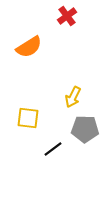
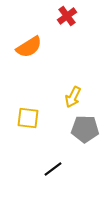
black line: moved 20 px down
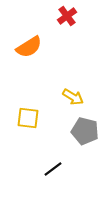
yellow arrow: rotated 85 degrees counterclockwise
gray pentagon: moved 2 px down; rotated 12 degrees clockwise
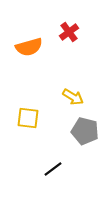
red cross: moved 2 px right, 16 px down
orange semicircle: rotated 16 degrees clockwise
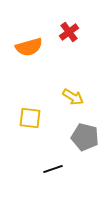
yellow square: moved 2 px right
gray pentagon: moved 6 px down
black line: rotated 18 degrees clockwise
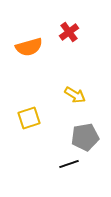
yellow arrow: moved 2 px right, 2 px up
yellow square: moved 1 px left; rotated 25 degrees counterclockwise
gray pentagon: rotated 24 degrees counterclockwise
black line: moved 16 px right, 5 px up
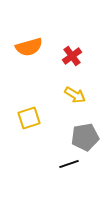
red cross: moved 3 px right, 24 px down
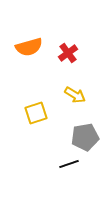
red cross: moved 4 px left, 3 px up
yellow square: moved 7 px right, 5 px up
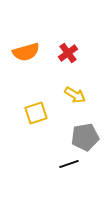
orange semicircle: moved 3 px left, 5 px down
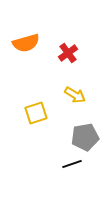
orange semicircle: moved 9 px up
black line: moved 3 px right
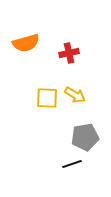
red cross: moved 1 px right; rotated 24 degrees clockwise
yellow square: moved 11 px right, 15 px up; rotated 20 degrees clockwise
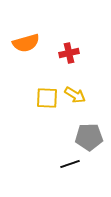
gray pentagon: moved 4 px right; rotated 8 degrees clockwise
black line: moved 2 px left
